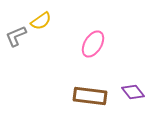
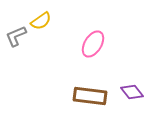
purple diamond: moved 1 px left
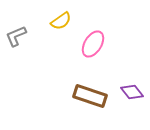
yellow semicircle: moved 20 px right
brown rectangle: rotated 12 degrees clockwise
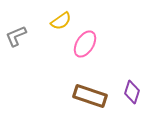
pink ellipse: moved 8 px left
purple diamond: rotated 55 degrees clockwise
